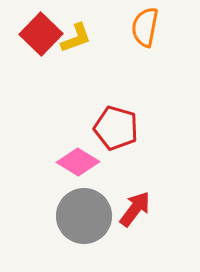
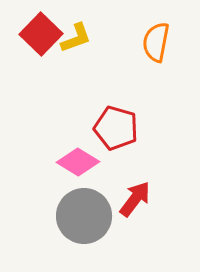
orange semicircle: moved 11 px right, 15 px down
red arrow: moved 10 px up
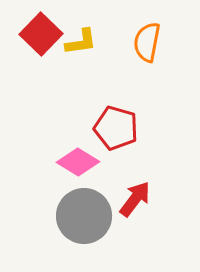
yellow L-shape: moved 5 px right, 4 px down; rotated 12 degrees clockwise
orange semicircle: moved 9 px left
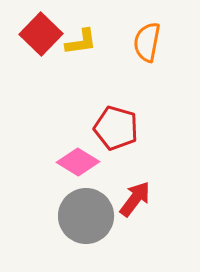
gray circle: moved 2 px right
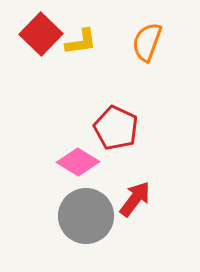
orange semicircle: rotated 9 degrees clockwise
red pentagon: rotated 9 degrees clockwise
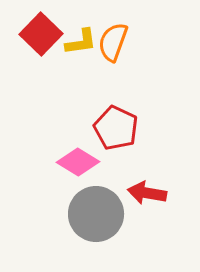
orange semicircle: moved 34 px left
red arrow: moved 12 px right, 6 px up; rotated 117 degrees counterclockwise
gray circle: moved 10 px right, 2 px up
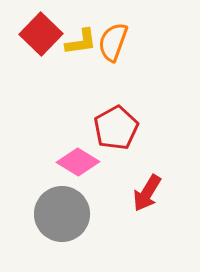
red pentagon: rotated 18 degrees clockwise
red arrow: rotated 69 degrees counterclockwise
gray circle: moved 34 px left
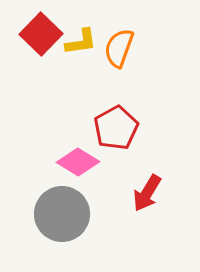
orange semicircle: moved 6 px right, 6 px down
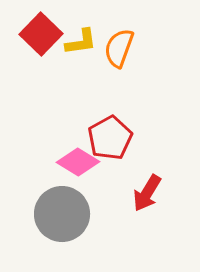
red pentagon: moved 6 px left, 10 px down
